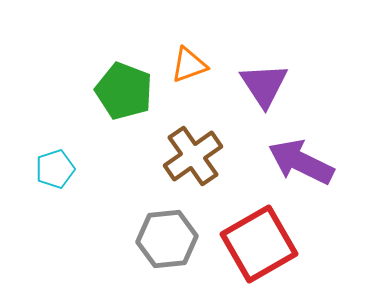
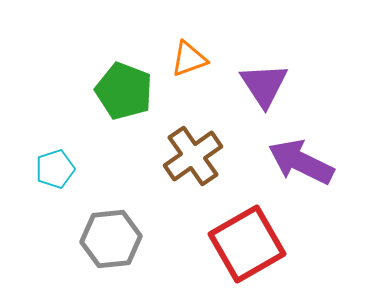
orange triangle: moved 6 px up
gray hexagon: moved 56 px left
red square: moved 12 px left
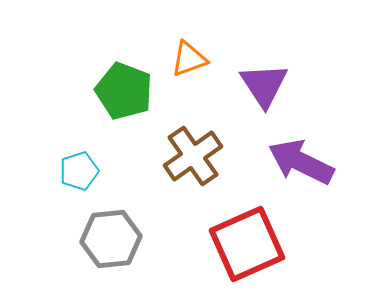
cyan pentagon: moved 24 px right, 2 px down
red square: rotated 6 degrees clockwise
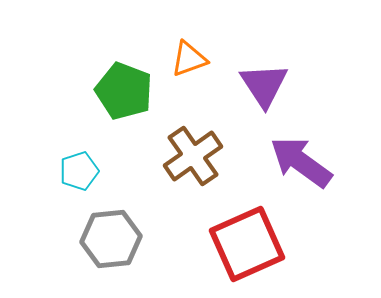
purple arrow: rotated 10 degrees clockwise
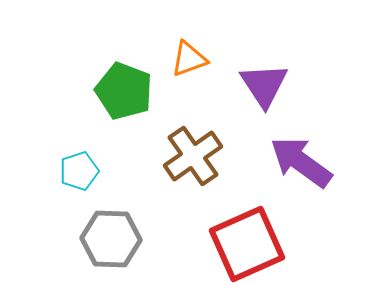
gray hexagon: rotated 8 degrees clockwise
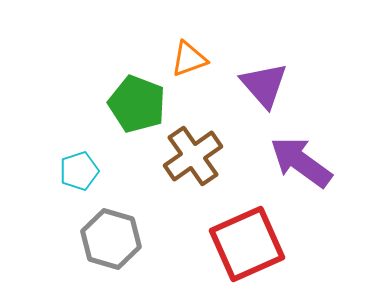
purple triangle: rotated 8 degrees counterclockwise
green pentagon: moved 13 px right, 13 px down
gray hexagon: rotated 14 degrees clockwise
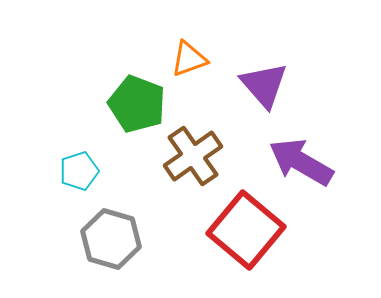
purple arrow: rotated 6 degrees counterclockwise
red square: moved 1 px left, 14 px up; rotated 26 degrees counterclockwise
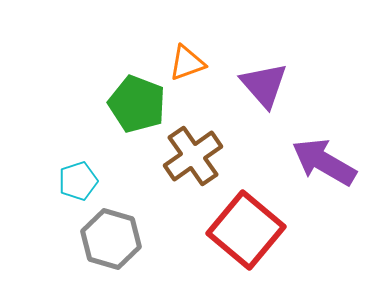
orange triangle: moved 2 px left, 4 px down
purple arrow: moved 23 px right
cyan pentagon: moved 1 px left, 10 px down
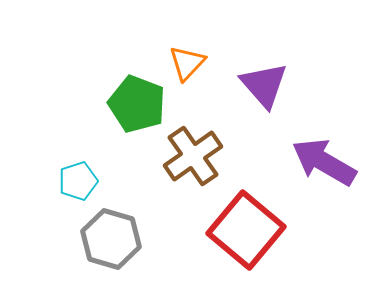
orange triangle: rotated 27 degrees counterclockwise
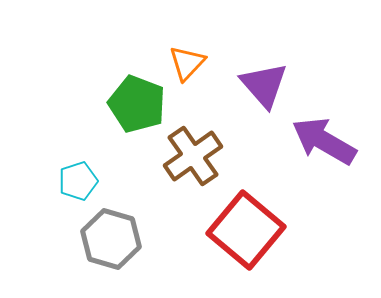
purple arrow: moved 21 px up
